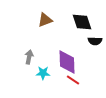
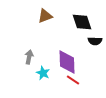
brown triangle: moved 4 px up
cyan star: rotated 24 degrees clockwise
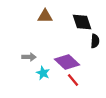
brown triangle: rotated 21 degrees clockwise
black semicircle: rotated 88 degrees counterclockwise
gray arrow: rotated 80 degrees clockwise
purple diamond: rotated 45 degrees counterclockwise
red line: rotated 16 degrees clockwise
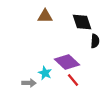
gray arrow: moved 26 px down
cyan star: moved 2 px right
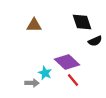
brown triangle: moved 11 px left, 9 px down
black semicircle: rotated 64 degrees clockwise
gray arrow: moved 3 px right
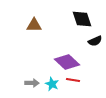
black diamond: moved 3 px up
cyan star: moved 7 px right, 11 px down
red line: rotated 40 degrees counterclockwise
